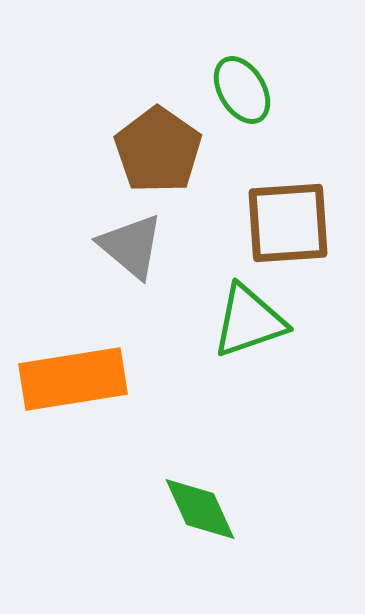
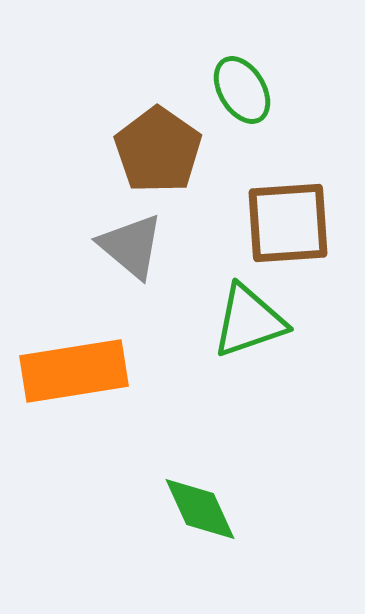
orange rectangle: moved 1 px right, 8 px up
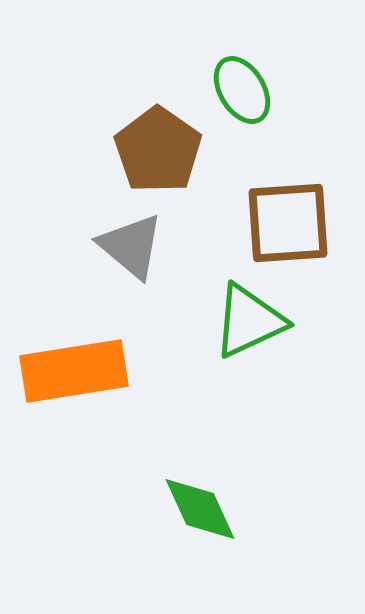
green triangle: rotated 6 degrees counterclockwise
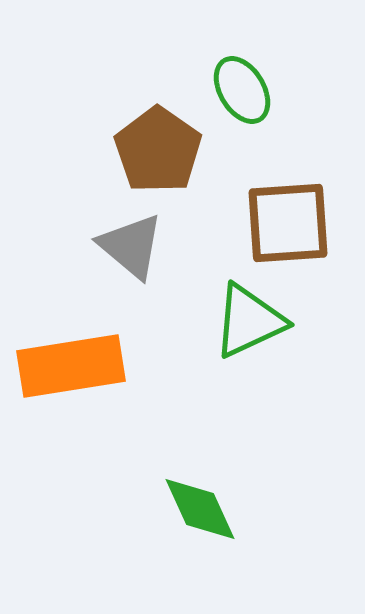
orange rectangle: moved 3 px left, 5 px up
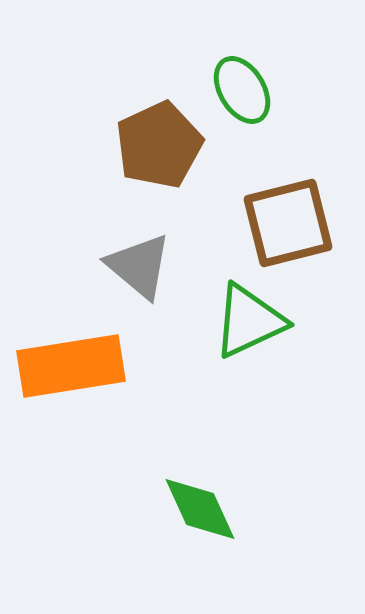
brown pentagon: moved 1 px right, 5 px up; rotated 12 degrees clockwise
brown square: rotated 10 degrees counterclockwise
gray triangle: moved 8 px right, 20 px down
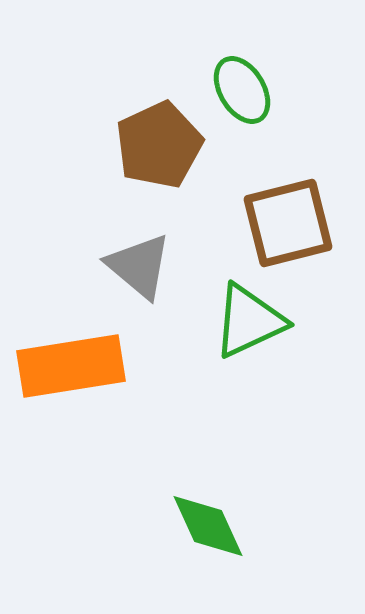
green diamond: moved 8 px right, 17 px down
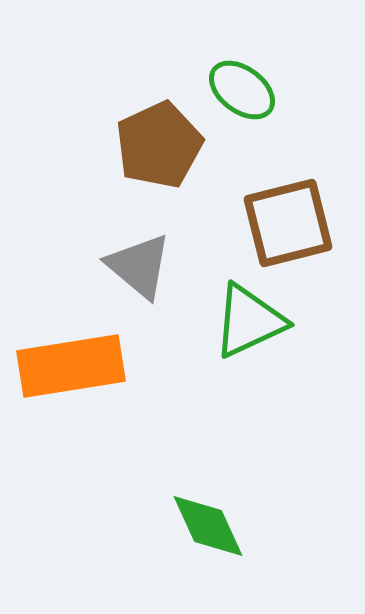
green ellipse: rotated 22 degrees counterclockwise
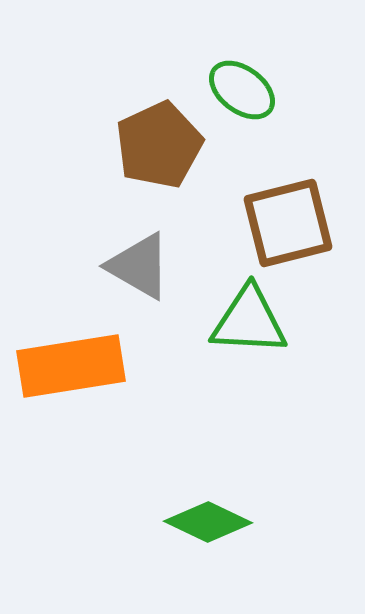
gray triangle: rotated 10 degrees counterclockwise
green triangle: rotated 28 degrees clockwise
green diamond: moved 4 px up; rotated 40 degrees counterclockwise
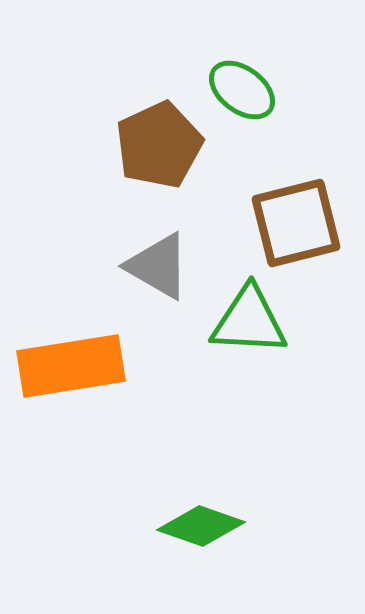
brown square: moved 8 px right
gray triangle: moved 19 px right
green diamond: moved 7 px left, 4 px down; rotated 6 degrees counterclockwise
